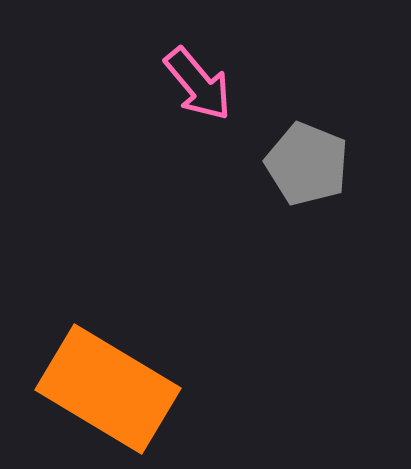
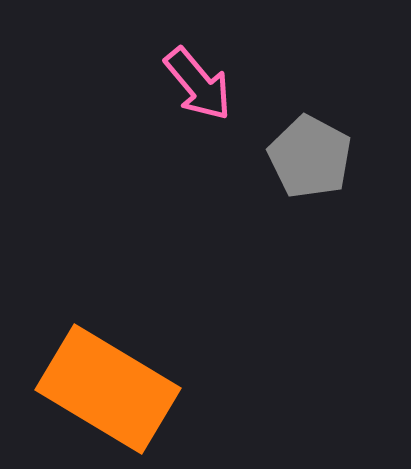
gray pentagon: moved 3 px right, 7 px up; rotated 6 degrees clockwise
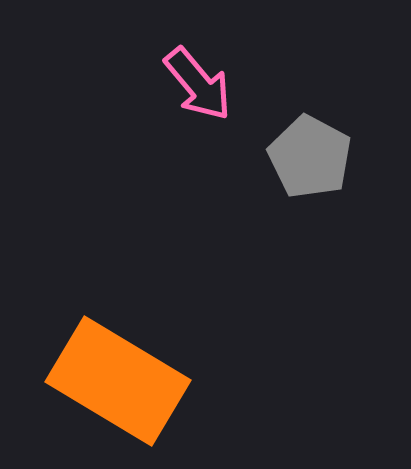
orange rectangle: moved 10 px right, 8 px up
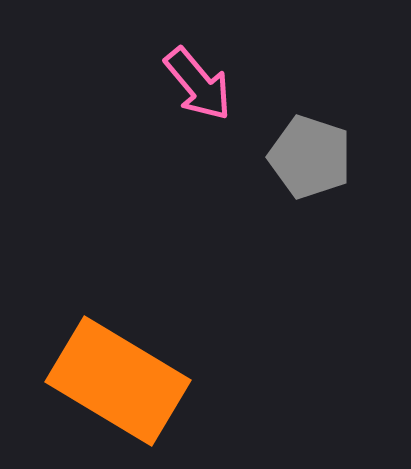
gray pentagon: rotated 10 degrees counterclockwise
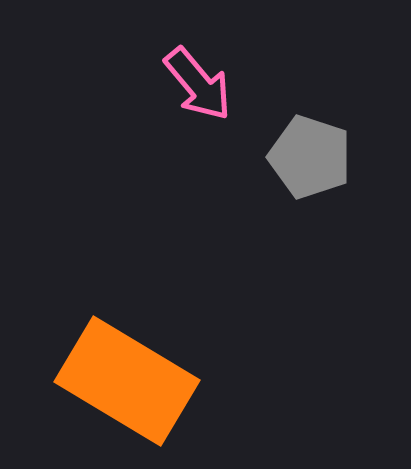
orange rectangle: moved 9 px right
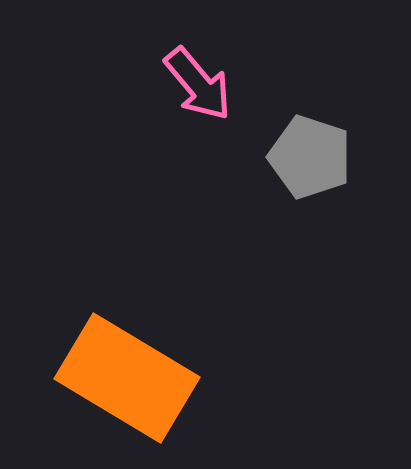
orange rectangle: moved 3 px up
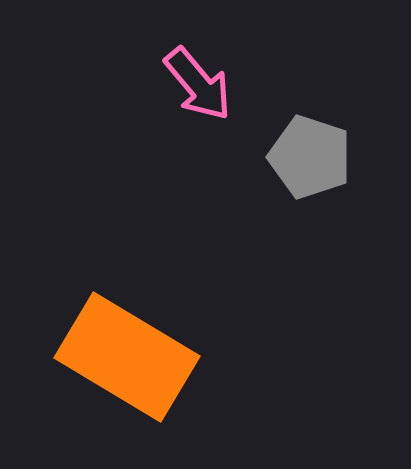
orange rectangle: moved 21 px up
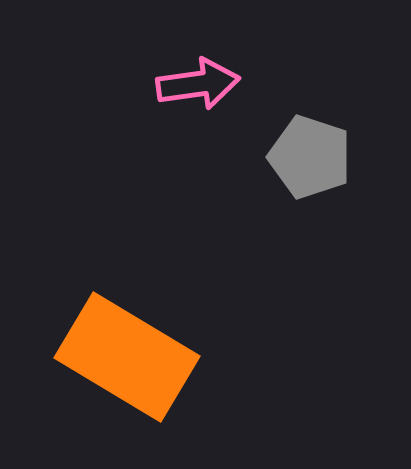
pink arrow: rotated 58 degrees counterclockwise
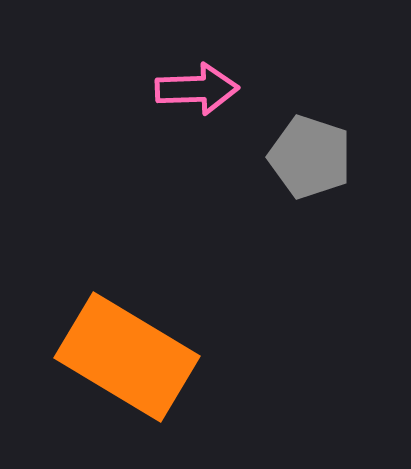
pink arrow: moved 1 px left, 5 px down; rotated 6 degrees clockwise
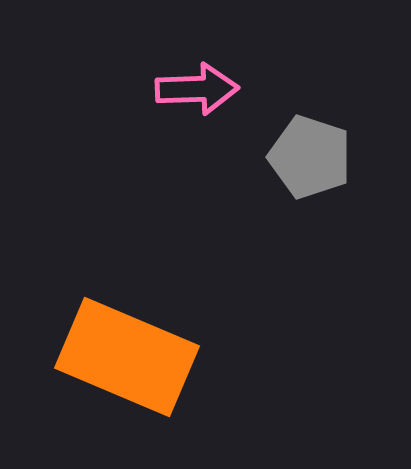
orange rectangle: rotated 8 degrees counterclockwise
